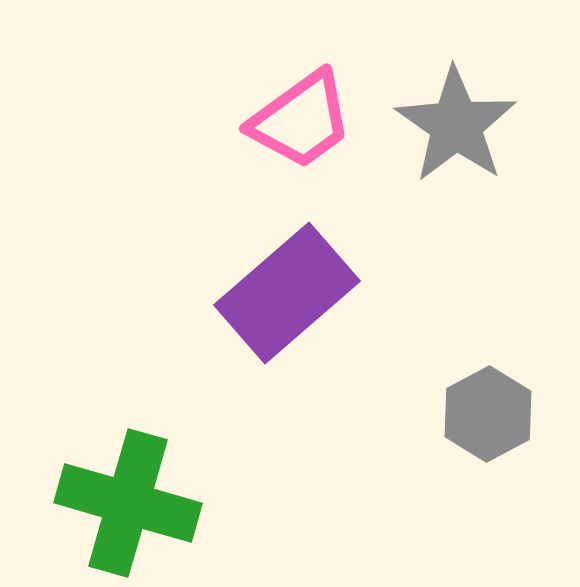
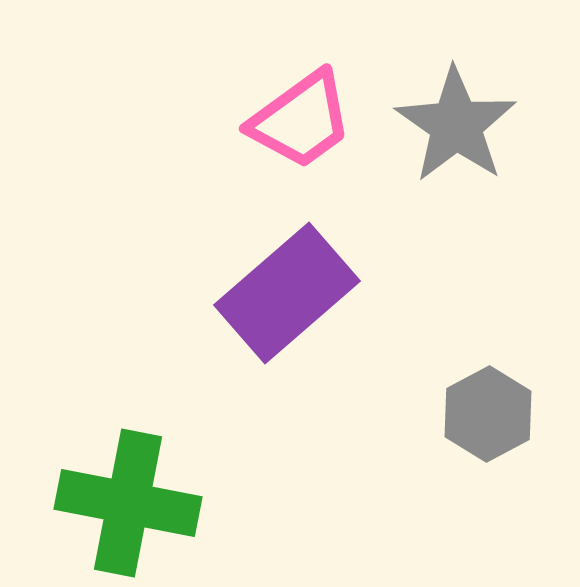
green cross: rotated 5 degrees counterclockwise
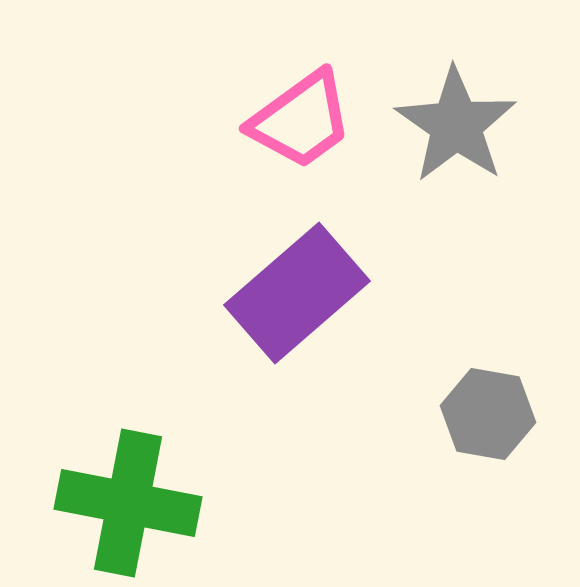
purple rectangle: moved 10 px right
gray hexagon: rotated 22 degrees counterclockwise
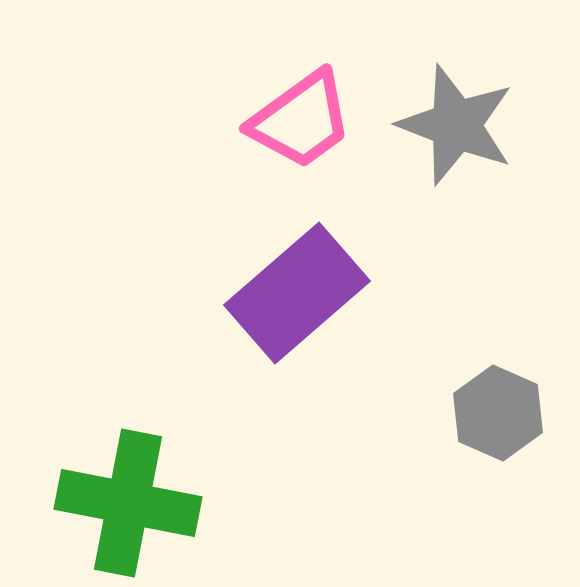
gray star: rotated 14 degrees counterclockwise
gray hexagon: moved 10 px right, 1 px up; rotated 14 degrees clockwise
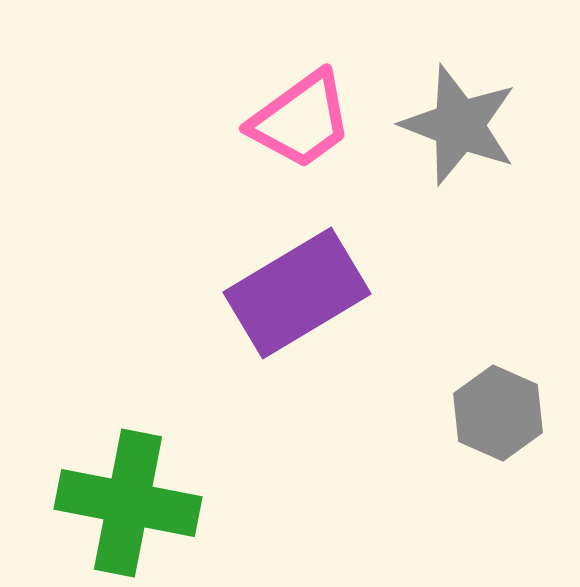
gray star: moved 3 px right
purple rectangle: rotated 10 degrees clockwise
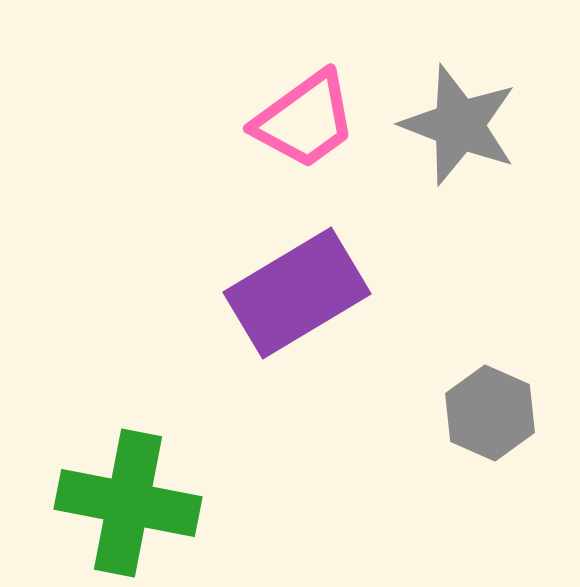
pink trapezoid: moved 4 px right
gray hexagon: moved 8 px left
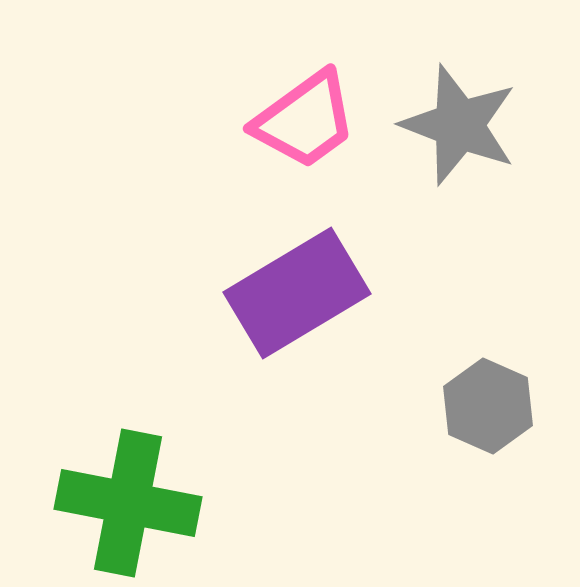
gray hexagon: moved 2 px left, 7 px up
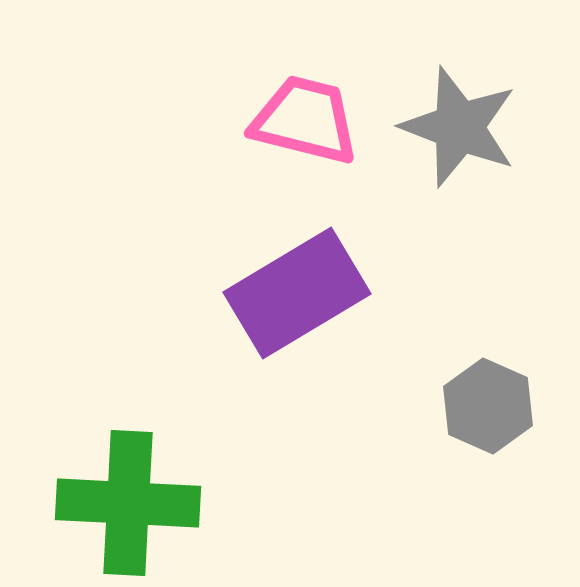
pink trapezoid: rotated 130 degrees counterclockwise
gray star: moved 2 px down
green cross: rotated 8 degrees counterclockwise
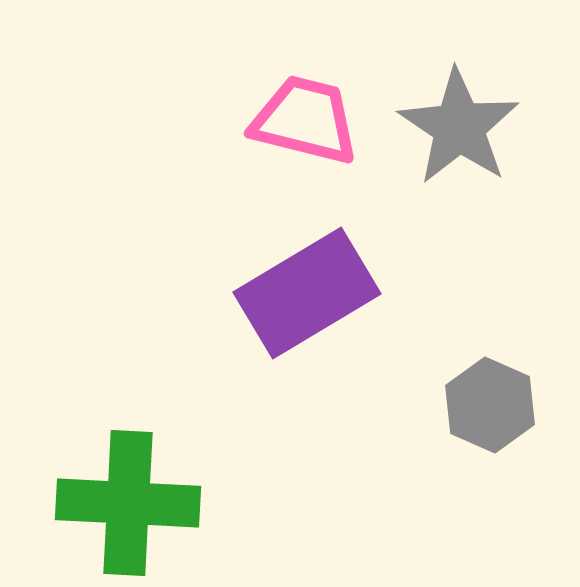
gray star: rotated 13 degrees clockwise
purple rectangle: moved 10 px right
gray hexagon: moved 2 px right, 1 px up
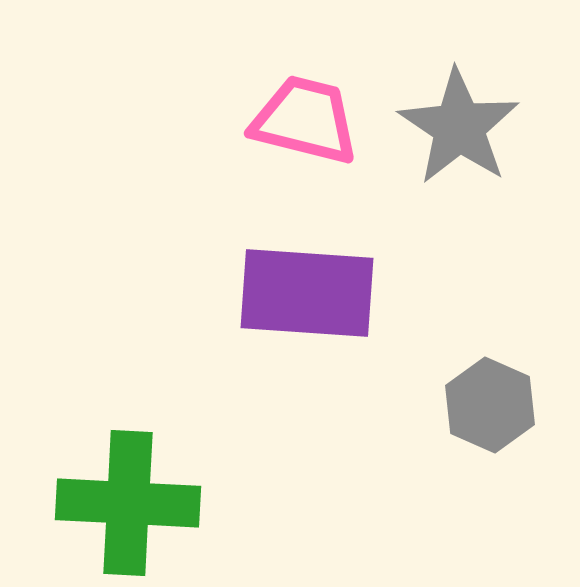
purple rectangle: rotated 35 degrees clockwise
